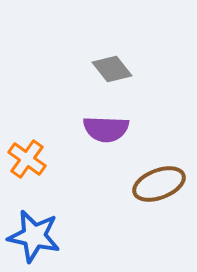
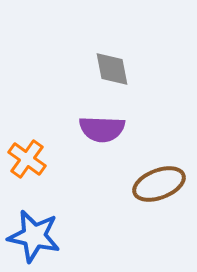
gray diamond: rotated 27 degrees clockwise
purple semicircle: moved 4 px left
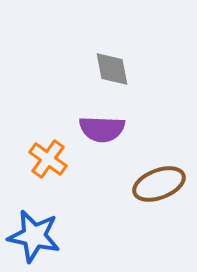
orange cross: moved 21 px right
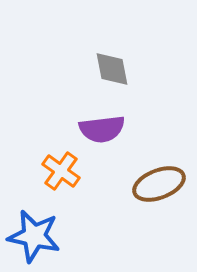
purple semicircle: rotated 9 degrees counterclockwise
orange cross: moved 13 px right, 12 px down
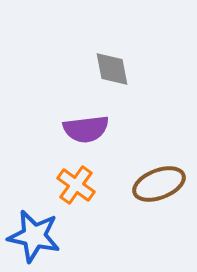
purple semicircle: moved 16 px left
orange cross: moved 15 px right, 14 px down
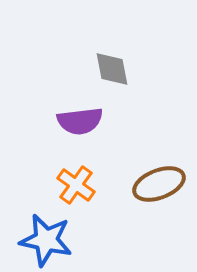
purple semicircle: moved 6 px left, 8 px up
blue star: moved 12 px right, 4 px down
